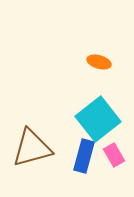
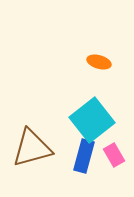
cyan square: moved 6 px left, 1 px down
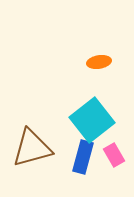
orange ellipse: rotated 25 degrees counterclockwise
blue rectangle: moved 1 px left, 1 px down
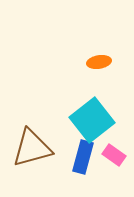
pink rectangle: rotated 25 degrees counterclockwise
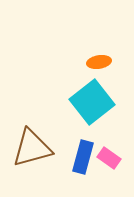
cyan square: moved 18 px up
pink rectangle: moved 5 px left, 3 px down
